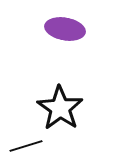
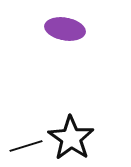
black star: moved 11 px right, 30 px down
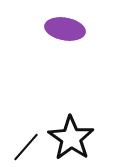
black line: moved 1 px down; rotated 32 degrees counterclockwise
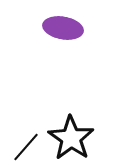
purple ellipse: moved 2 px left, 1 px up
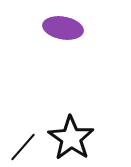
black line: moved 3 px left
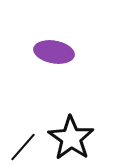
purple ellipse: moved 9 px left, 24 px down
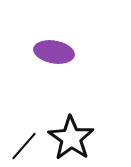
black line: moved 1 px right, 1 px up
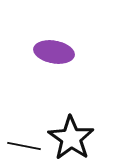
black line: rotated 60 degrees clockwise
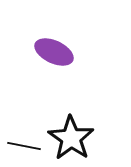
purple ellipse: rotated 15 degrees clockwise
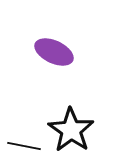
black star: moved 8 px up
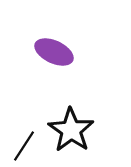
black line: rotated 68 degrees counterclockwise
